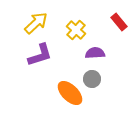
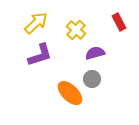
red rectangle: rotated 12 degrees clockwise
purple semicircle: rotated 12 degrees counterclockwise
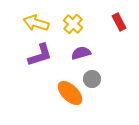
yellow arrow: rotated 120 degrees counterclockwise
yellow cross: moved 3 px left, 6 px up
purple semicircle: moved 14 px left
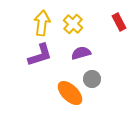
yellow arrow: moved 6 px right; rotated 80 degrees clockwise
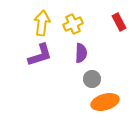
yellow cross: rotated 24 degrees clockwise
purple semicircle: rotated 108 degrees clockwise
orange ellipse: moved 35 px right, 9 px down; rotated 60 degrees counterclockwise
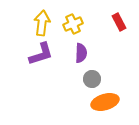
purple L-shape: moved 1 px right, 1 px up
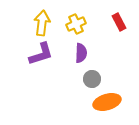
yellow cross: moved 3 px right
orange ellipse: moved 2 px right
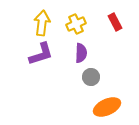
red rectangle: moved 4 px left
gray circle: moved 1 px left, 2 px up
orange ellipse: moved 5 px down; rotated 8 degrees counterclockwise
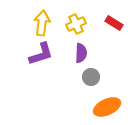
red rectangle: moved 1 px left, 1 px down; rotated 30 degrees counterclockwise
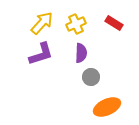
yellow arrow: rotated 35 degrees clockwise
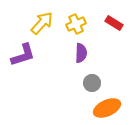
purple L-shape: moved 18 px left, 1 px down
gray circle: moved 1 px right, 6 px down
orange ellipse: moved 1 px down
